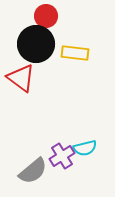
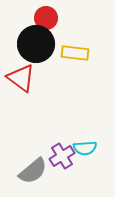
red circle: moved 2 px down
cyan semicircle: rotated 10 degrees clockwise
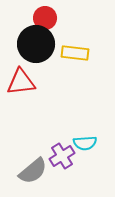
red circle: moved 1 px left
red triangle: moved 4 px down; rotated 44 degrees counterclockwise
cyan semicircle: moved 5 px up
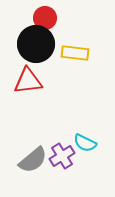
red triangle: moved 7 px right, 1 px up
cyan semicircle: rotated 30 degrees clockwise
gray semicircle: moved 11 px up
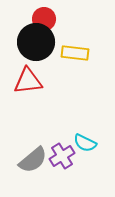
red circle: moved 1 px left, 1 px down
black circle: moved 2 px up
